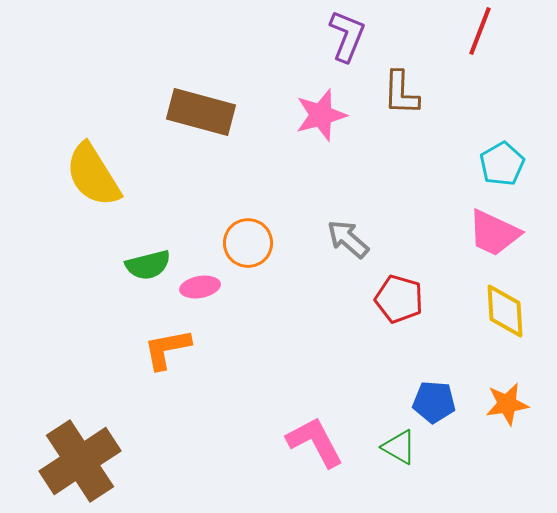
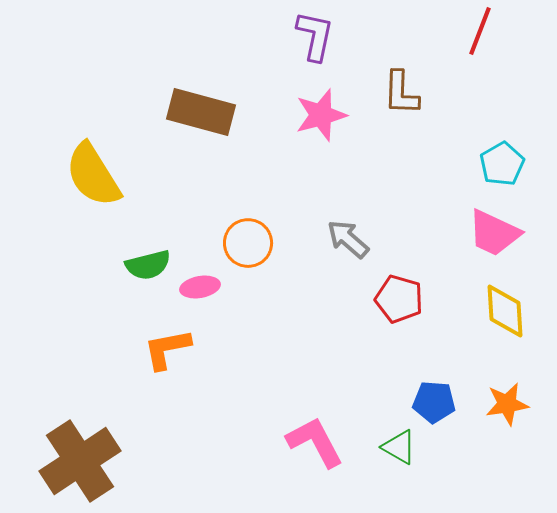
purple L-shape: moved 32 px left; rotated 10 degrees counterclockwise
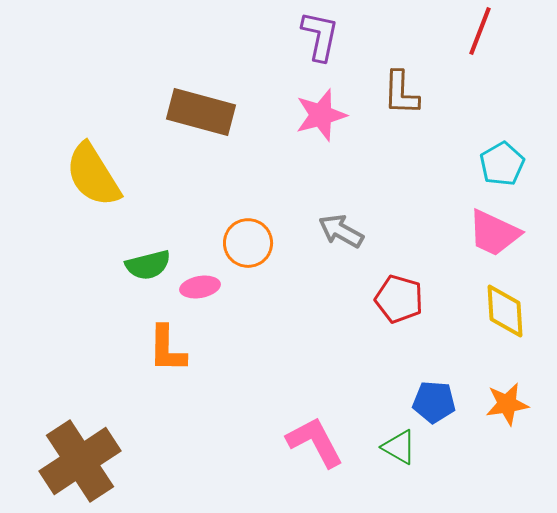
purple L-shape: moved 5 px right
gray arrow: moved 7 px left, 8 px up; rotated 12 degrees counterclockwise
orange L-shape: rotated 78 degrees counterclockwise
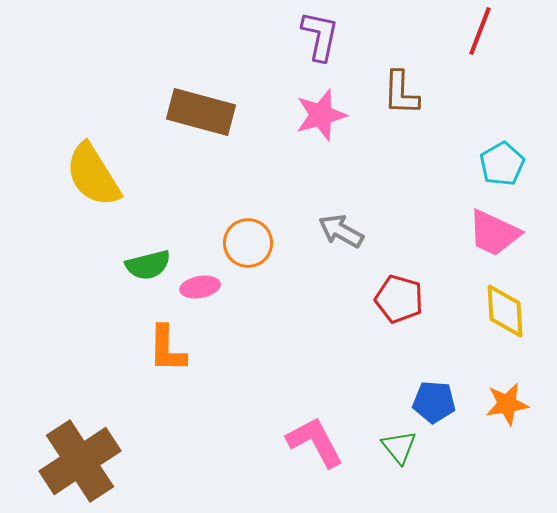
green triangle: rotated 21 degrees clockwise
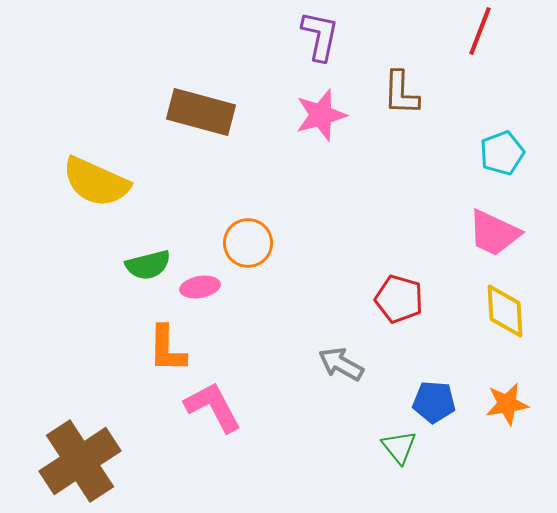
cyan pentagon: moved 11 px up; rotated 9 degrees clockwise
yellow semicircle: moved 3 px right, 7 px down; rotated 34 degrees counterclockwise
gray arrow: moved 133 px down
pink L-shape: moved 102 px left, 35 px up
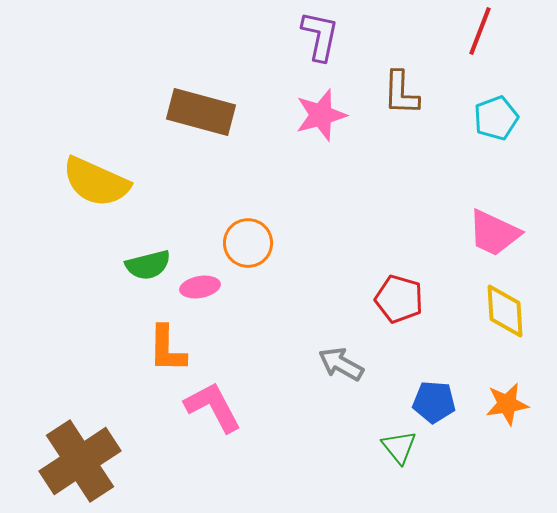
cyan pentagon: moved 6 px left, 35 px up
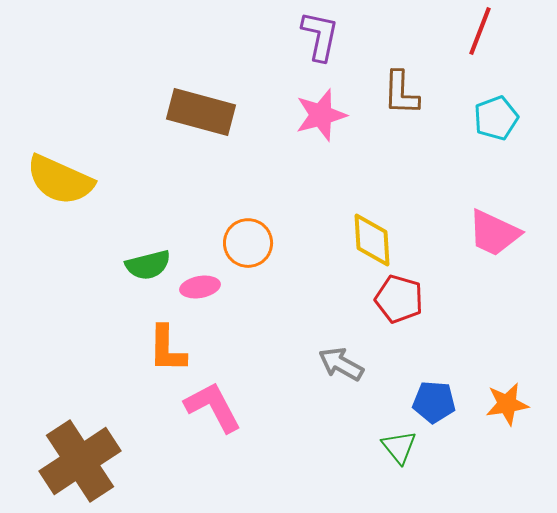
yellow semicircle: moved 36 px left, 2 px up
yellow diamond: moved 133 px left, 71 px up
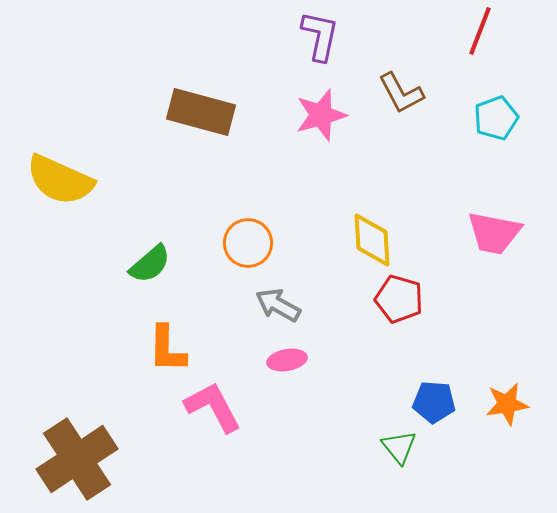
brown L-shape: rotated 30 degrees counterclockwise
pink trapezoid: rotated 14 degrees counterclockwise
green semicircle: moved 2 px right, 1 px up; rotated 27 degrees counterclockwise
pink ellipse: moved 87 px right, 73 px down
gray arrow: moved 63 px left, 59 px up
brown cross: moved 3 px left, 2 px up
